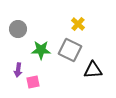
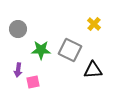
yellow cross: moved 16 px right
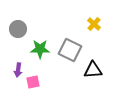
green star: moved 1 px left, 1 px up
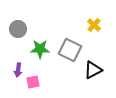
yellow cross: moved 1 px down
black triangle: rotated 24 degrees counterclockwise
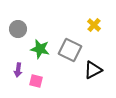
green star: rotated 12 degrees clockwise
pink square: moved 3 px right, 1 px up; rotated 24 degrees clockwise
